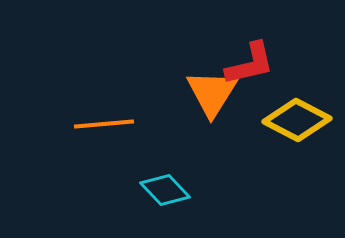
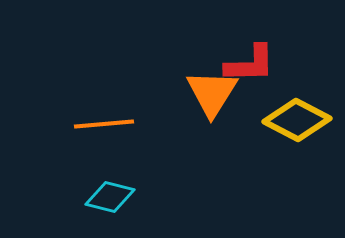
red L-shape: rotated 12 degrees clockwise
cyan diamond: moved 55 px left, 7 px down; rotated 33 degrees counterclockwise
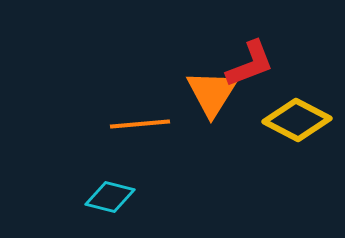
red L-shape: rotated 20 degrees counterclockwise
orange line: moved 36 px right
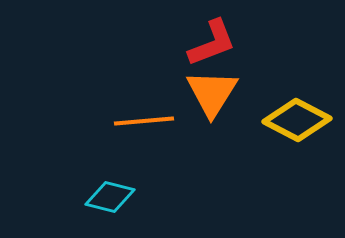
red L-shape: moved 38 px left, 21 px up
orange line: moved 4 px right, 3 px up
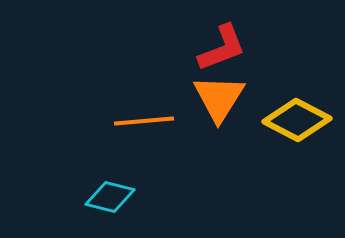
red L-shape: moved 10 px right, 5 px down
orange triangle: moved 7 px right, 5 px down
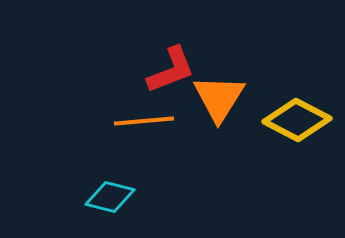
red L-shape: moved 51 px left, 22 px down
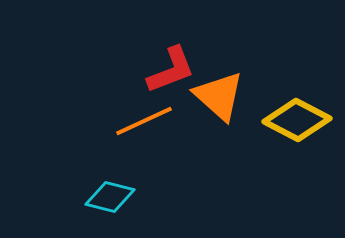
orange triangle: moved 2 px up; rotated 20 degrees counterclockwise
orange line: rotated 20 degrees counterclockwise
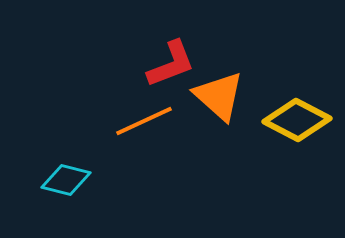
red L-shape: moved 6 px up
cyan diamond: moved 44 px left, 17 px up
